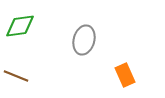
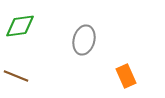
orange rectangle: moved 1 px right, 1 px down
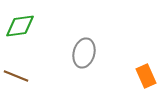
gray ellipse: moved 13 px down
orange rectangle: moved 20 px right
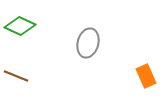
green diamond: rotated 32 degrees clockwise
gray ellipse: moved 4 px right, 10 px up
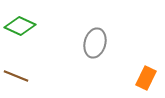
gray ellipse: moved 7 px right
orange rectangle: moved 2 px down; rotated 50 degrees clockwise
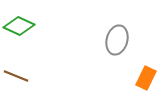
green diamond: moved 1 px left
gray ellipse: moved 22 px right, 3 px up
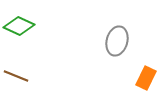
gray ellipse: moved 1 px down
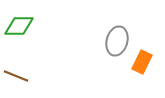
green diamond: rotated 24 degrees counterclockwise
orange rectangle: moved 4 px left, 16 px up
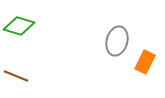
green diamond: rotated 16 degrees clockwise
orange rectangle: moved 3 px right
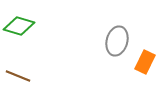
brown line: moved 2 px right
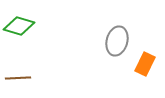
orange rectangle: moved 2 px down
brown line: moved 2 px down; rotated 25 degrees counterclockwise
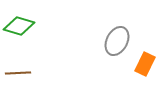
gray ellipse: rotated 12 degrees clockwise
brown line: moved 5 px up
